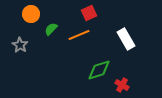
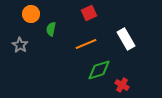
green semicircle: rotated 32 degrees counterclockwise
orange line: moved 7 px right, 9 px down
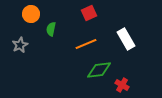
gray star: rotated 14 degrees clockwise
green diamond: rotated 10 degrees clockwise
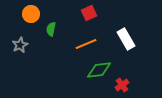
red cross: rotated 24 degrees clockwise
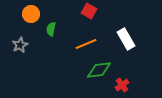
red square: moved 2 px up; rotated 35 degrees counterclockwise
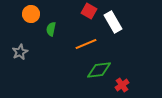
white rectangle: moved 13 px left, 17 px up
gray star: moved 7 px down
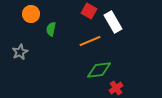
orange line: moved 4 px right, 3 px up
red cross: moved 6 px left, 3 px down
